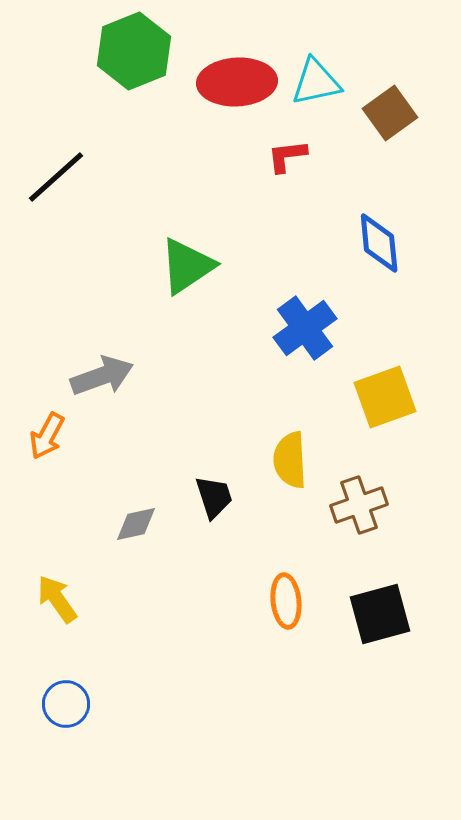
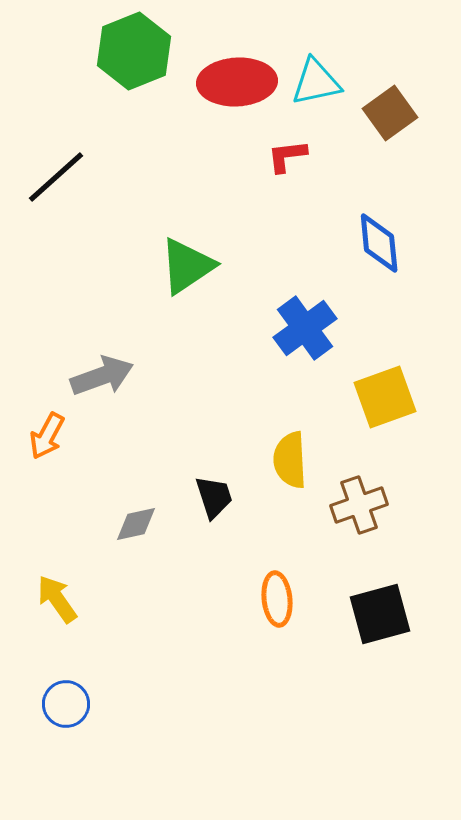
orange ellipse: moved 9 px left, 2 px up
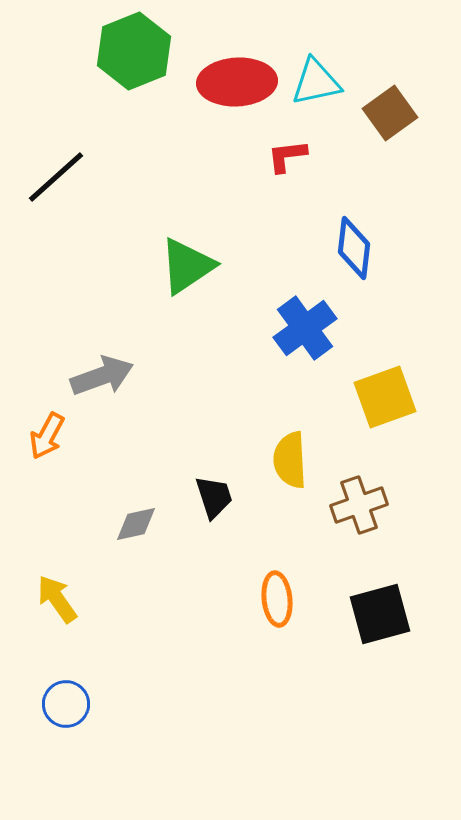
blue diamond: moved 25 px left, 5 px down; rotated 12 degrees clockwise
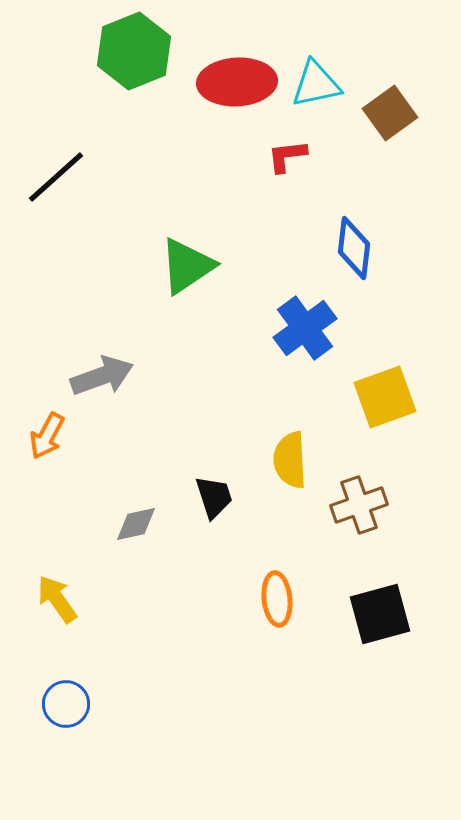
cyan triangle: moved 2 px down
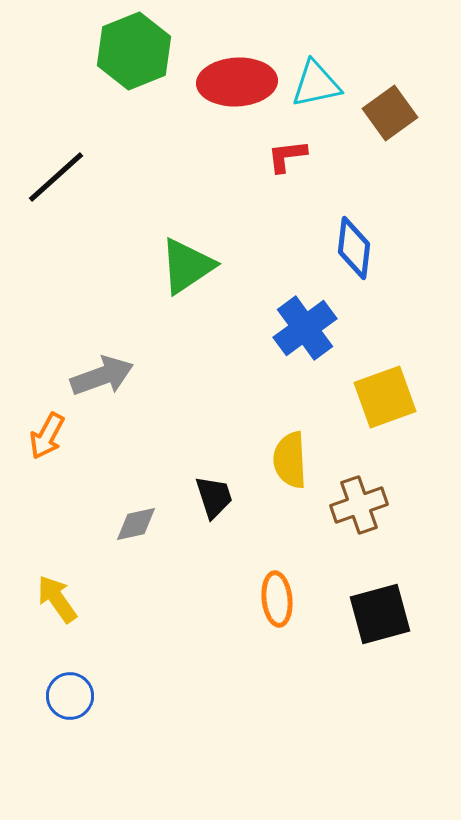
blue circle: moved 4 px right, 8 px up
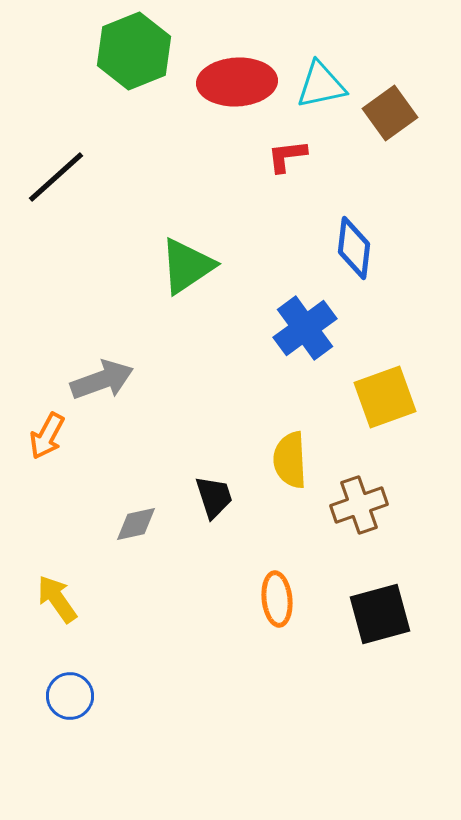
cyan triangle: moved 5 px right, 1 px down
gray arrow: moved 4 px down
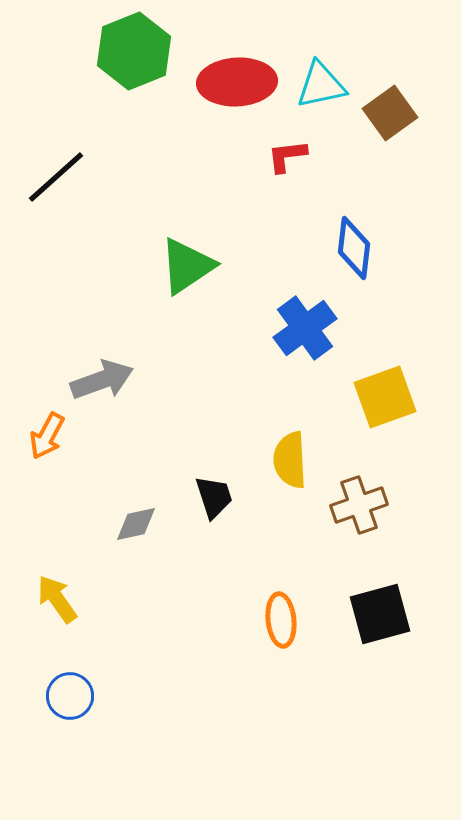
orange ellipse: moved 4 px right, 21 px down
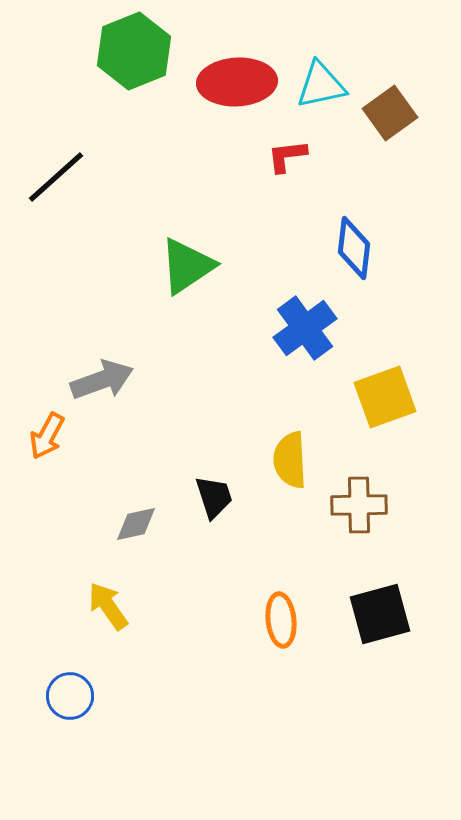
brown cross: rotated 18 degrees clockwise
yellow arrow: moved 51 px right, 7 px down
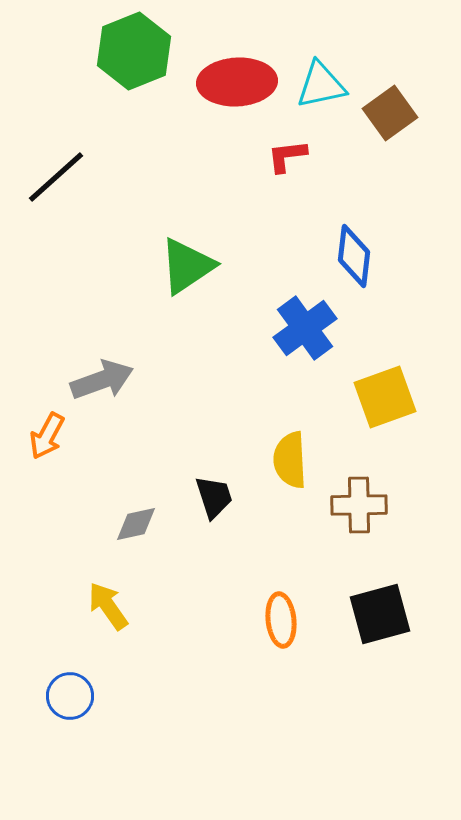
blue diamond: moved 8 px down
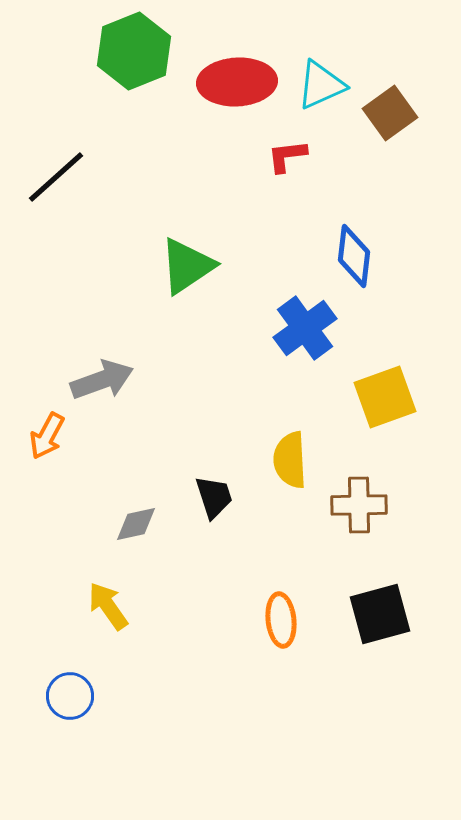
cyan triangle: rotated 12 degrees counterclockwise
